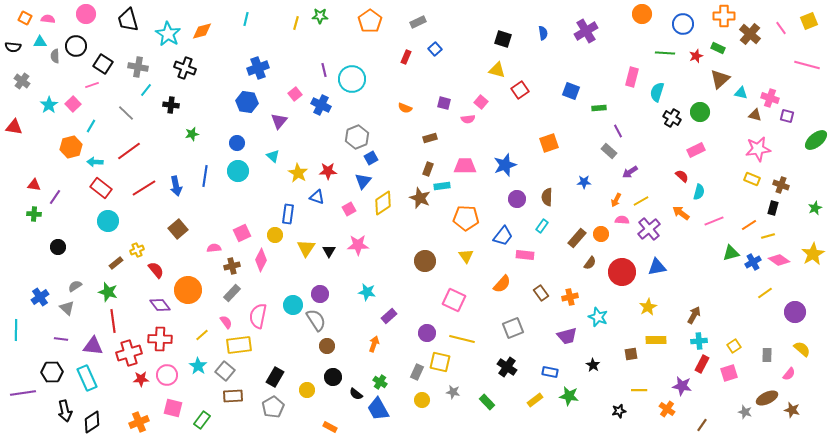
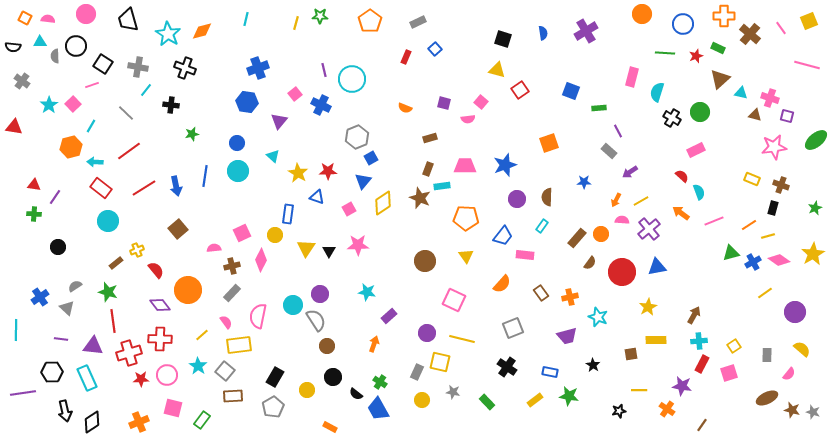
pink star at (758, 149): moved 16 px right, 2 px up
cyan semicircle at (699, 192): rotated 35 degrees counterclockwise
gray star at (745, 412): moved 68 px right
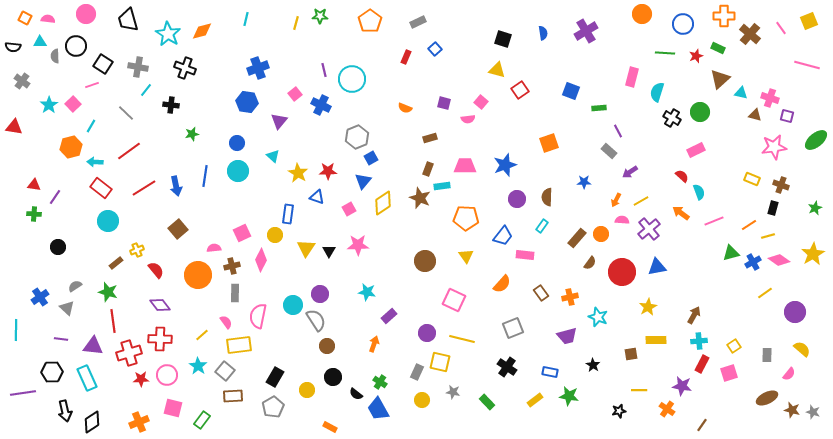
orange circle at (188, 290): moved 10 px right, 15 px up
gray rectangle at (232, 293): moved 3 px right; rotated 42 degrees counterclockwise
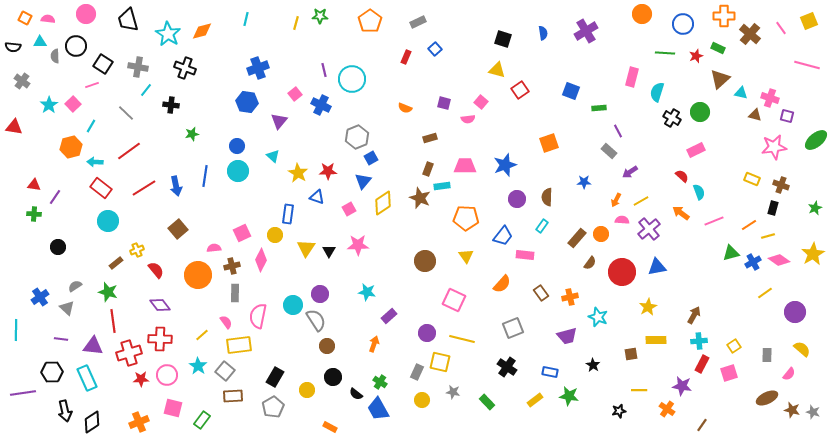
blue circle at (237, 143): moved 3 px down
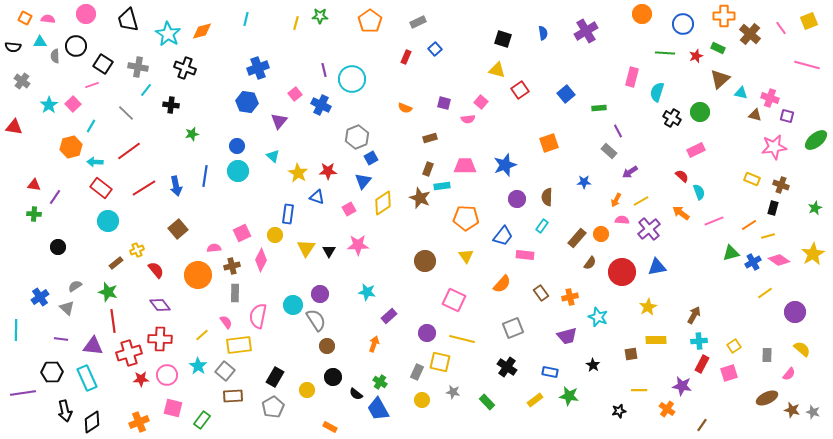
blue square at (571, 91): moved 5 px left, 3 px down; rotated 30 degrees clockwise
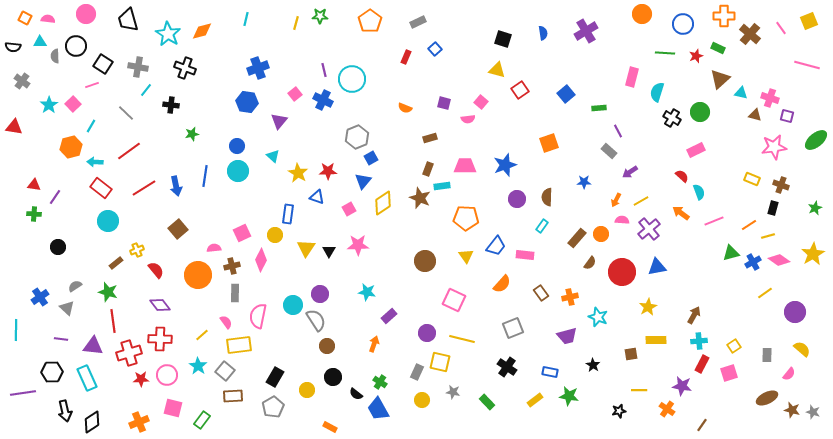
blue cross at (321, 105): moved 2 px right, 5 px up
blue trapezoid at (503, 236): moved 7 px left, 10 px down
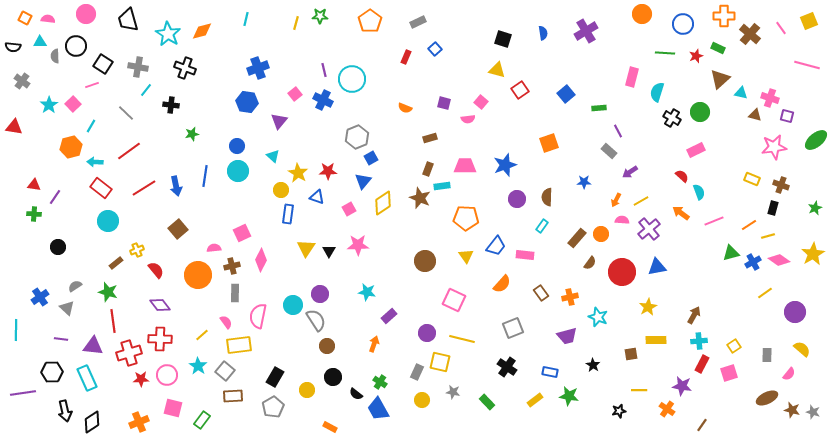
yellow circle at (275, 235): moved 6 px right, 45 px up
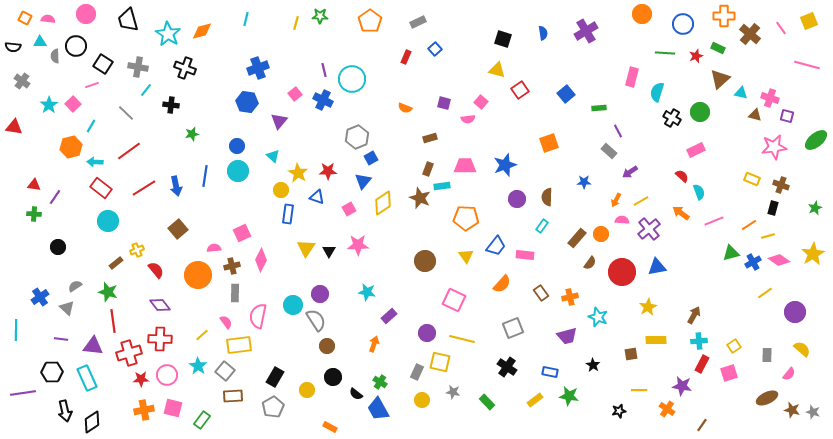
orange cross at (139, 422): moved 5 px right, 12 px up; rotated 12 degrees clockwise
